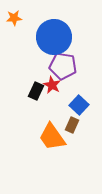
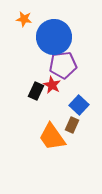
orange star: moved 10 px right, 1 px down; rotated 14 degrees clockwise
purple pentagon: moved 1 px up; rotated 16 degrees counterclockwise
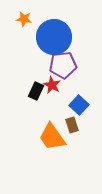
brown rectangle: rotated 42 degrees counterclockwise
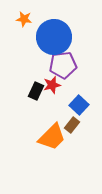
red star: rotated 30 degrees clockwise
brown rectangle: rotated 56 degrees clockwise
orange trapezoid: rotated 100 degrees counterclockwise
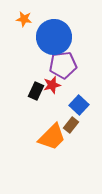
brown rectangle: moved 1 px left
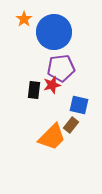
orange star: rotated 28 degrees clockwise
blue circle: moved 5 px up
purple pentagon: moved 2 px left, 3 px down
black rectangle: moved 2 px left, 1 px up; rotated 18 degrees counterclockwise
blue square: rotated 30 degrees counterclockwise
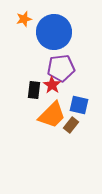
orange star: rotated 21 degrees clockwise
red star: rotated 24 degrees counterclockwise
orange trapezoid: moved 22 px up
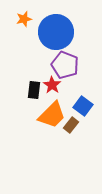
blue circle: moved 2 px right
purple pentagon: moved 4 px right, 3 px up; rotated 28 degrees clockwise
blue square: moved 4 px right, 1 px down; rotated 24 degrees clockwise
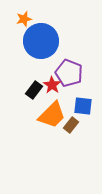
blue circle: moved 15 px left, 9 px down
purple pentagon: moved 4 px right, 8 px down
black rectangle: rotated 30 degrees clockwise
blue square: rotated 30 degrees counterclockwise
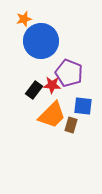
red star: rotated 30 degrees counterclockwise
brown rectangle: rotated 21 degrees counterclockwise
